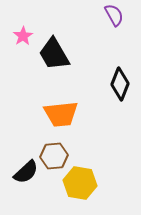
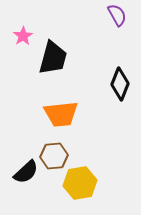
purple semicircle: moved 3 px right
black trapezoid: moved 1 px left, 4 px down; rotated 135 degrees counterclockwise
yellow hexagon: rotated 20 degrees counterclockwise
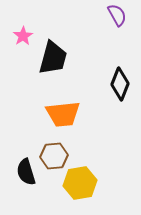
orange trapezoid: moved 2 px right
black semicircle: rotated 116 degrees clockwise
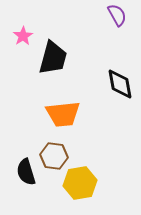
black diamond: rotated 32 degrees counterclockwise
brown hexagon: rotated 12 degrees clockwise
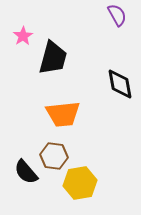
black semicircle: rotated 24 degrees counterclockwise
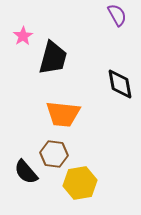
orange trapezoid: rotated 12 degrees clockwise
brown hexagon: moved 2 px up
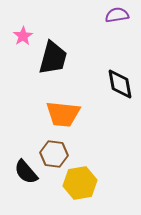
purple semicircle: rotated 70 degrees counterclockwise
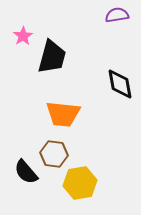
black trapezoid: moved 1 px left, 1 px up
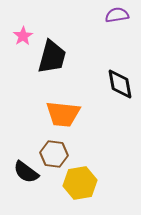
black semicircle: rotated 12 degrees counterclockwise
